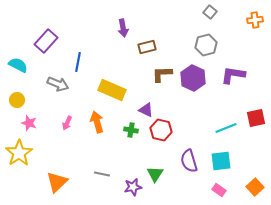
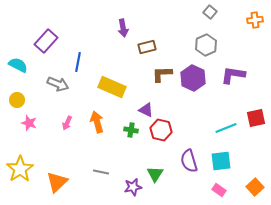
gray hexagon: rotated 10 degrees counterclockwise
yellow rectangle: moved 3 px up
yellow star: moved 1 px right, 16 px down
gray line: moved 1 px left, 2 px up
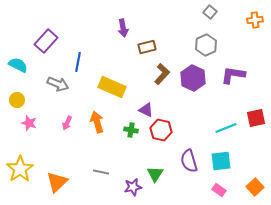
brown L-shape: rotated 135 degrees clockwise
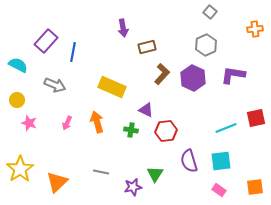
orange cross: moved 9 px down
blue line: moved 5 px left, 10 px up
gray arrow: moved 3 px left, 1 px down
red hexagon: moved 5 px right, 1 px down; rotated 20 degrees counterclockwise
orange square: rotated 36 degrees clockwise
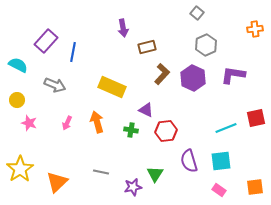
gray square: moved 13 px left, 1 px down
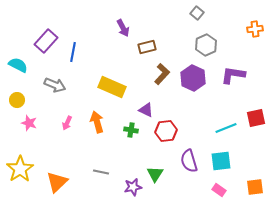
purple arrow: rotated 18 degrees counterclockwise
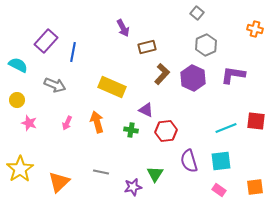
orange cross: rotated 21 degrees clockwise
red square: moved 3 px down; rotated 18 degrees clockwise
orange triangle: moved 2 px right
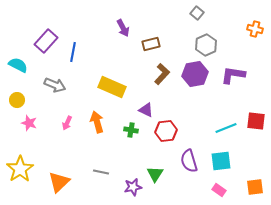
brown rectangle: moved 4 px right, 3 px up
purple hexagon: moved 2 px right, 4 px up; rotated 25 degrees clockwise
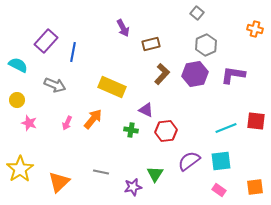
orange arrow: moved 4 px left, 3 px up; rotated 55 degrees clockwise
purple semicircle: rotated 70 degrees clockwise
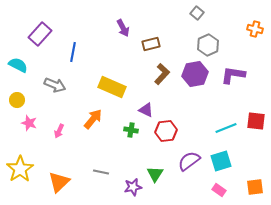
purple rectangle: moved 6 px left, 7 px up
gray hexagon: moved 2 px right
pink arrow: moved 8 px left, 8 px down
cyan square: rotated 10 degrees counterclockwise
